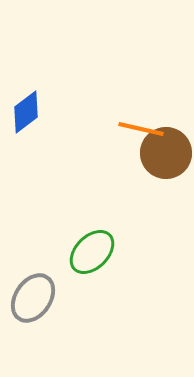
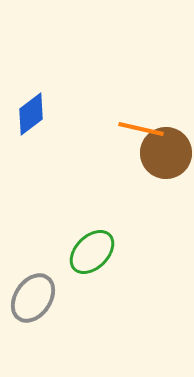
blue diamond: moved 5 px right, 2 px down
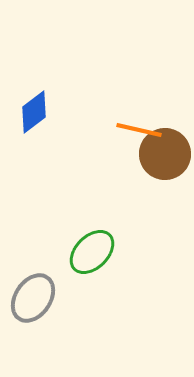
blue diamond: moved 3 px right, 2 px up
orange line: moved 2 px left, 1 px down
brown circle: moved 1 px left, 1 px down
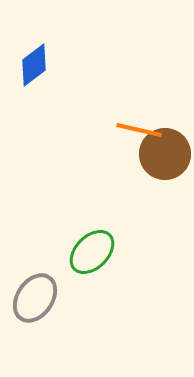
blue diamond: moved 47 px up
gray ellipse: moved 2 px right
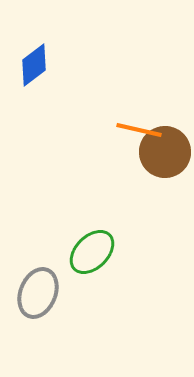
brown circle: moved 2 px up
gray ellipse: moved 3 px right, 5 px up; rotated 12 degrees counterclockwise
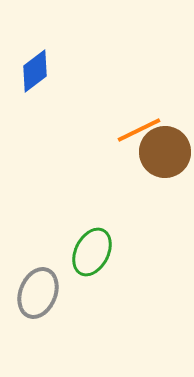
blue diamond: moved 1 px right, 6 px down
orange line: rotated 39 degrees counterclockwise
green ellipse: rotated 18 degrees counterclockwise
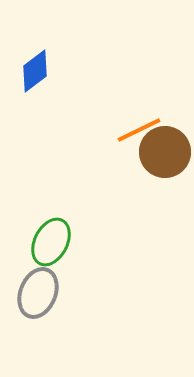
green ellipse: moved 41 px left, 10 px up
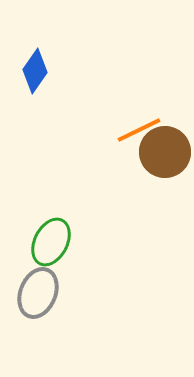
blue diamond: rotated 18 degrees counterclockwise
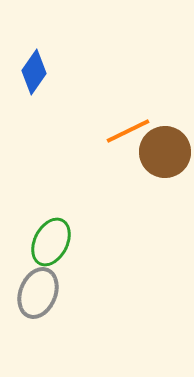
blue diamond: moved 1 px left, 1 px down
orange line: moved 11 px left, 1 px down
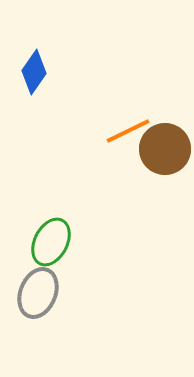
brown circle: moved 3 px up
